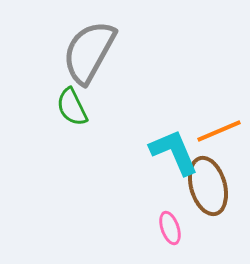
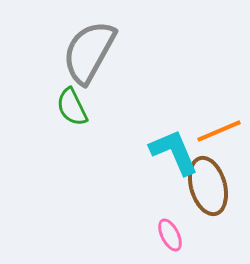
pink ellipse: moved 7 px down; rotated 8 degrees counterclockwise
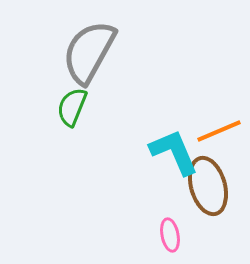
green semicircle: rotated 48 degrees clockwise
pink ellipse: rotated 16 degrees clockwise
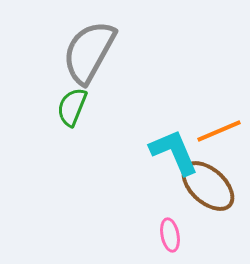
brown ellipse: rotated 32 degrees counterclockwise
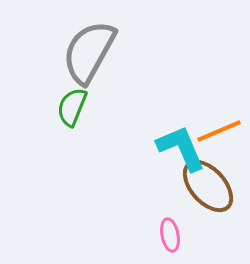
cyan L-shape: moved 7 px right, 4 px up
brown ellipse: rotated 6 degrees clockwise
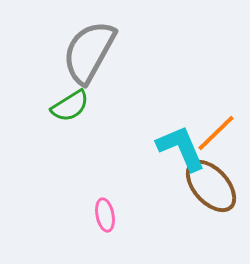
green semicircle: moved 2 px left, 1 px up; rotated 144 degrees counterclockwise
orange line: moved 3 px left, 2 px down; rotated 21 degrees counterclockwise
brown ellipse: moved 3 px right
pink ellipse: moved 65 px left, 20 px up
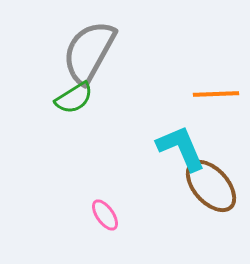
green semicircle: moved 4 px right, 8 px up
orange line: moved 39 px up; rotated 42 degrees clockwise
pink ellipse: rotated 24 degrees counterclockwise
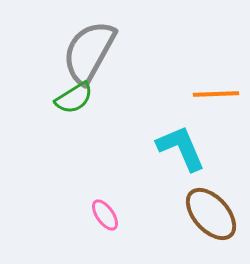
brown ellipse: moved 28 px down
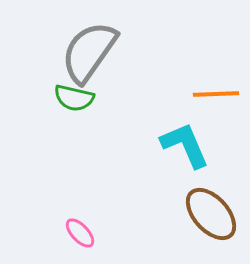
gray semicircle: rotated 6 degrees clockwise
green semicircle: rotated 45 degrees clockwise
cyan L-shape: moved 4 px right, 3 px up
pink ellipse: moved 25 px left, 18 px down; rotated 8 degrees counterclockwise
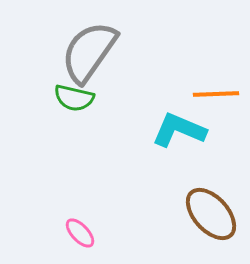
cyan L-shape: moved 6 px left, 15 px up; rotated 44 degrees counterclockwise
